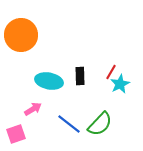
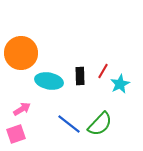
orange circle: moved 18 px down
red line: moved 8 px left, 1 px up
pink arrow: moved 11 px left
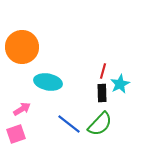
orange circle: moved 1 px right, 6 px up
red line: rotated 14 degrees counterclockwise
black rectangle: moved 22 px right, 17 px down
cyan ellipse: moved 1 px left, 1 px down
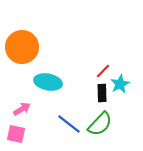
red line: rotated 28 degrees clockwise
pink square: rotated 30 degrees clockwise
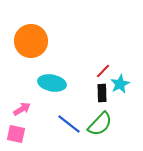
orange circle: moved 9 px right, 6 px up
cyan ellipse: moved 4 px right, 1 px down
